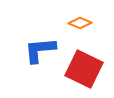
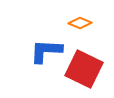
blue L-shape: moved 6 px right, 1 px down; rotated 8 degrees clockwise
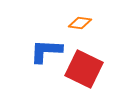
orange diamond: rotated 15 degrees counterclockwise
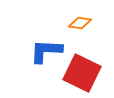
red square: moved 2 px left, 4 px down
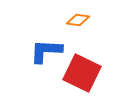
orange diamond: moved 2 px left, 3 px up
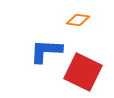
red square: moved 1 px right, 1 px up
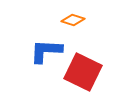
orange diamond: moved 5 px left; rotated 10 degrees clockwise
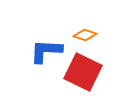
orange diamond: moved 12 px right, 15 px down
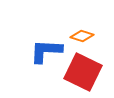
orange diamond: moved 3 px left, 1 px down
